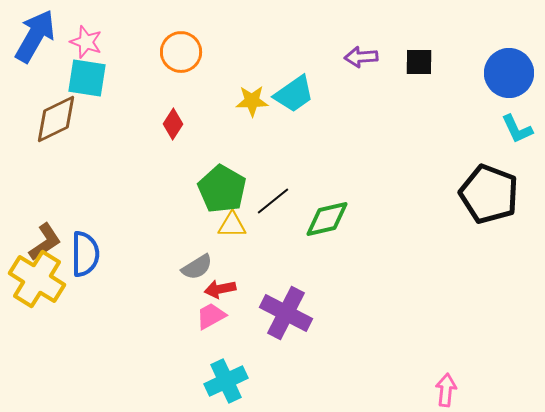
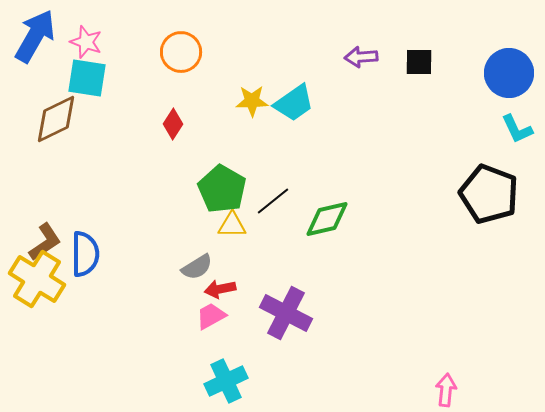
cyan trapezoid: moved 9 px down
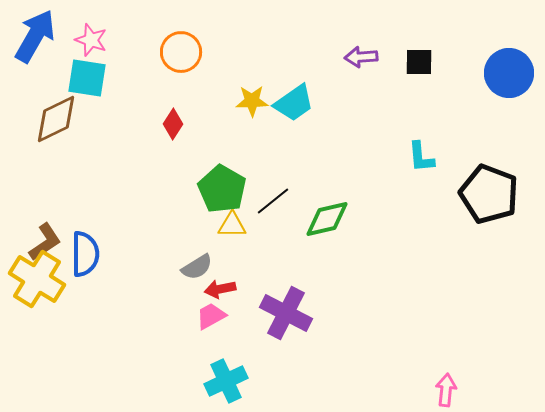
pink star: moved 5 px right, 2 px up
cyan L-shape: moved 96 px left, 28 px down; rotated 20 degrees clockwise
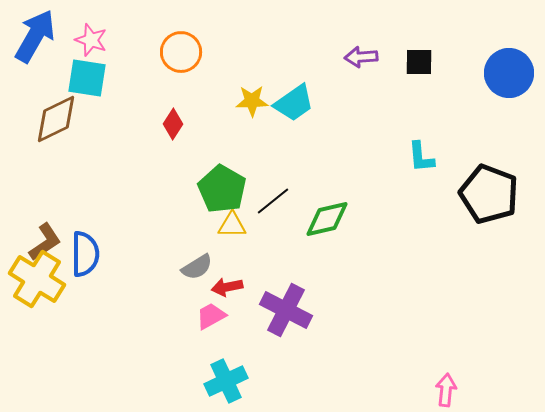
red arrow: moved 7 px right, 2 px up
purple cross: moved 3 px up
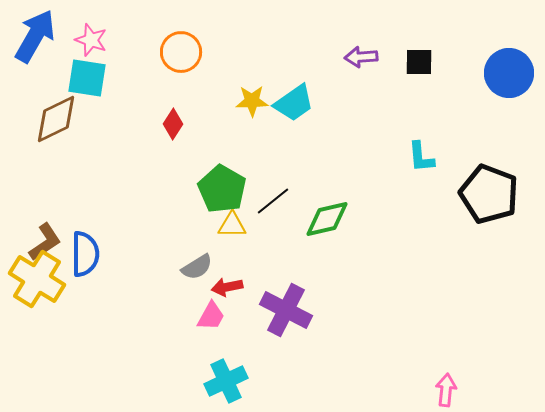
pink trapezoid: rotated 148 degrees clockwise
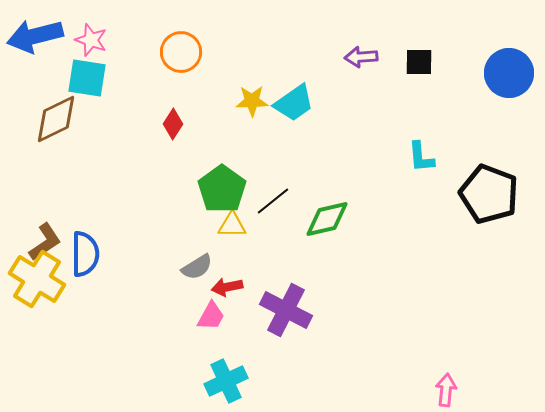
blue arrow: rotated 134 degrees counterclockwise
green pentagon: rotated 6 degrees clockwise
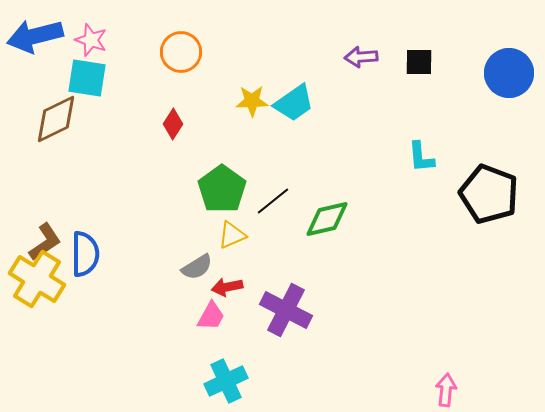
yellow triangle: moved 10 px down; rotated 24 degrees counterclockwise
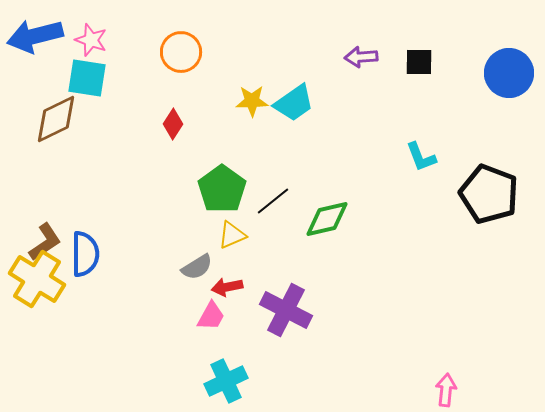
cyan L-shape: rotated 16 degrees counterclockwise
